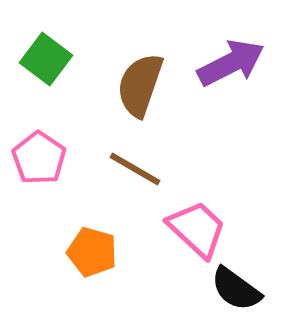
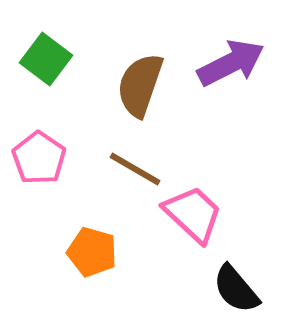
pink trapezoid: moved 4 px left, 15 px up
black semicircle: rotated 14 degrees clockwise
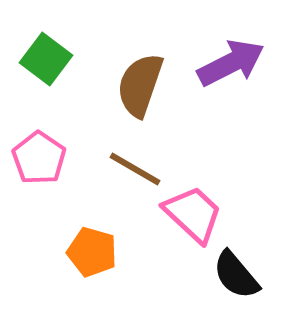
black semicircle: moved 14 px up
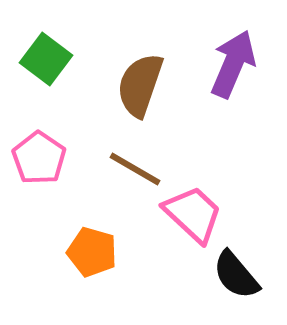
purple arrow: moved 2 px right, 1 px down; rotated 40 degrees counterclockwise
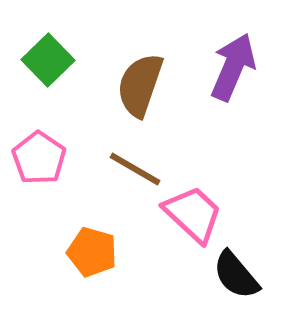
green square: moved 2 px right, 1 px down; rotated 9 degrees clockwise
purple arrow: moved 3 px down
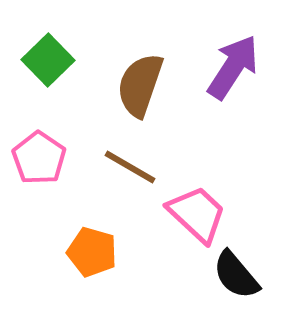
purple arrow: rotated 10 degrees clockwise
brown line: moved 5 px left, 2 px up
pink trapezoid: moved 4 px right
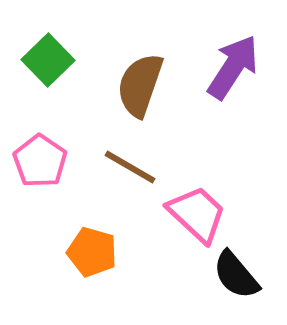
pink pentagon: moved 1 px right, 3 px down
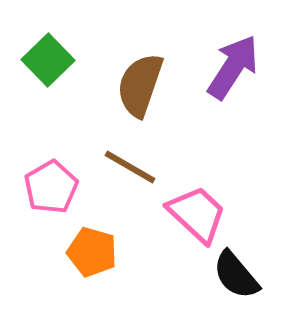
pink pentagon: moved 11 px right, 26 px down; rotated 8 degrees clockwise
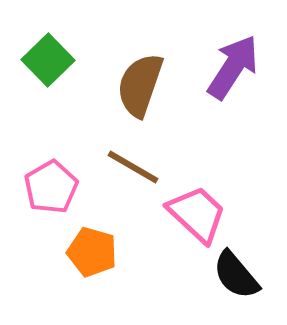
brown line: moved 3 px right
